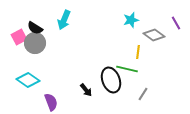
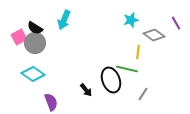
cyan diamond: moved 5 px right, 6 px up
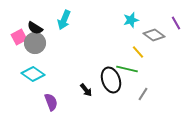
yellow line: rotated 48 degrees counterclockwise
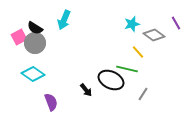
cyan star: moved 1 px right, 4 px down
black ellipse: rotated 45 degrees counterclockwise
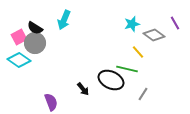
purple line: moved 1 px left
cyan diamond: moved 14 px left, 14 px up
black arrow: moved 3 px left, 1 px up
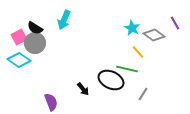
cyan star: moved 4 px down; rotated 28 degrees counterclockwise
